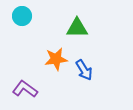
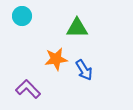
purple L-shape: moved 3 px right; rotated 10 degrees clockwise
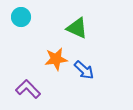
cyan circle: moved 1 px left, 1 px down
green triangle: rotated 25 degrees clockwise
blue arrow: rotated 15 degrees counterclockwise
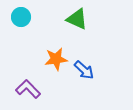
green triangle: moved 9 px up
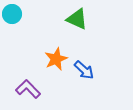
cyan circle: moved 9 px left, 3 px up
orange star: rotated 15 degrees counterclockwise
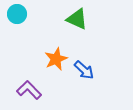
cyan circle: moved 5 px right
purple L-shape: moved 1 px right, 1 px down
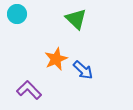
green triangle: moved 1 px left; rotated 20 degrees clockwise
blue arrow: moved 1 px left
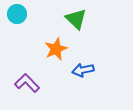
orange star: moved 10 px up
blue arrow: rotated 125 degrees clockwise
purple L-shape: moved 2 px left, 7 px up
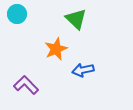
purple L-shape: moved 1 px left, 2 px down
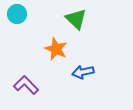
orange star: rotated 25 degrees counterclockwise
blue arrow: moved 2 px down
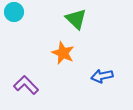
cyan circle: moved 3 px left, 2 px up
orange star: moved 7 px right, 4 px down
blue arrow: moved 19 px right, 4 px down
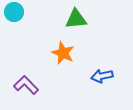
green triangle: rotated 50 degrees counterclockwise
